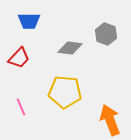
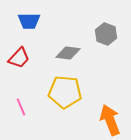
gray diamond: moved 2 px left, 5 px down
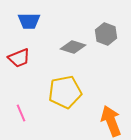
gray diamond: moved 5 px right, 6 px up; rotated 10 degrees clockwise
red trapezoid: rotated 25 degrees clockwise
yellow pentagon: rotated 16 degrees counterclockwise
pink line: moved 6 px down
orange arrow: moved 1 px right, 1 px down
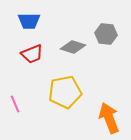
gray hexagon: rotated 15 degrees counterclockwise
red trapezoid: moved 13 px right, 4 px up
pink line: moved 6 px left, 9 px up
orange arrow: moved 2 px left, 3 px up
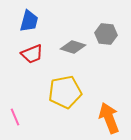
blue trapezoid: rotated 75 degrees counterclockwise
pink line: moved 13 px down
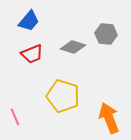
blue trapezoid: rotated 25 degrees clockwise
yellow pentagon: moved 2 px left, 4 px down; rotated 28 degrees clockwise
